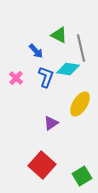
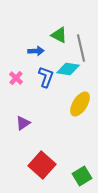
blue arrow: rotated 49 degrees counterclockwise
purple triangle: moved 28 px left
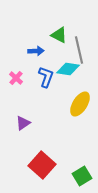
gray line: moved 2 px left, 2 px down
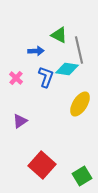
cyan diamond: moved 1 px left
purple triangle: moved 3 px left, 2 px up
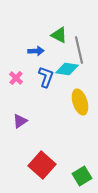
yellow ellipse: moved 2 px up; rotated 50 degrees counterclockwise
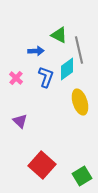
cyan diamond: rotated 45 degrees counterclockwise
purple triangle: rotated 42 degrees counterclockwise
